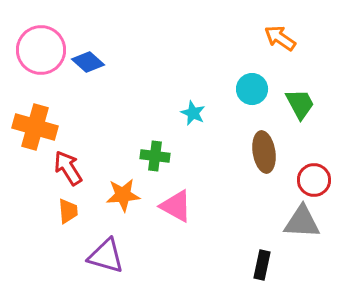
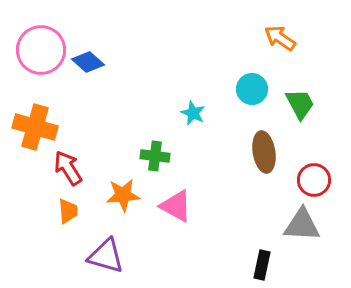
gray triangle: moved 3 px down
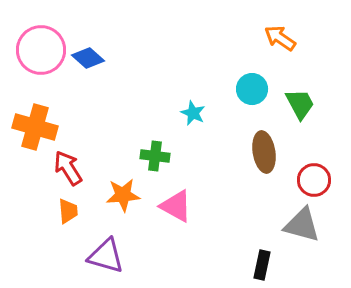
blue diamond: moved 4 px up
gray triangle: rotated 12 degrees clockwise
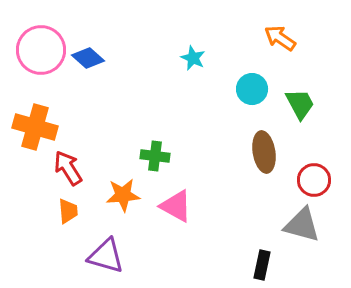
cyan star: moved 55 px up
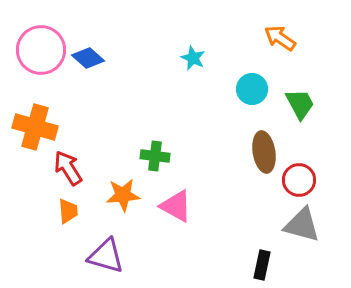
red circle: moved 15 px left
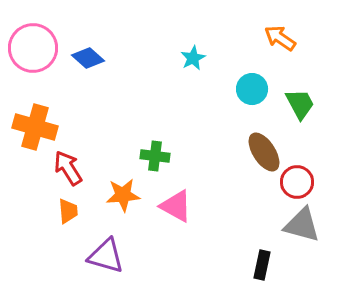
pink circle: moved 8 px left, 2 px up
cyan star: rotated 20 degrees clockwise
brown ellipse: rotated 24 degrees counterclockwise
red circle: moved 2 px left, 2 px down
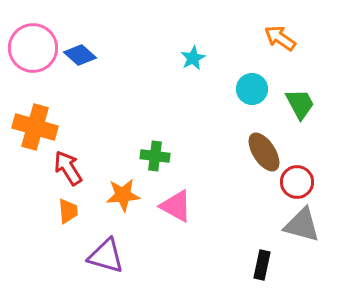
blue diamond: moved 8 px left, 3 px up
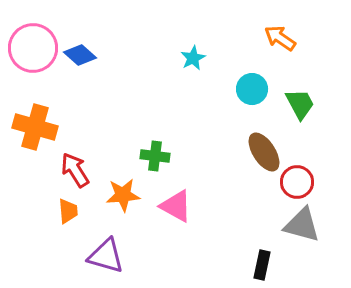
red arrow: moved 7 px right, 2 px down
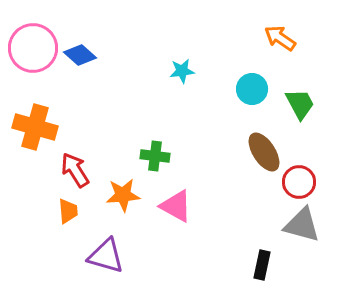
cyan star: moved 11 px left, 13 px down; rotated 20 degrees clockwise
red circle: moved 2 px right
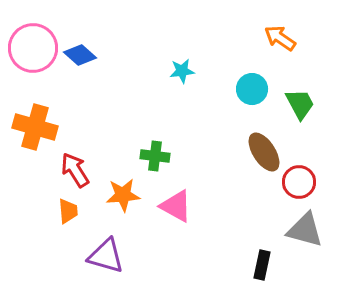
gray triangle: moved 3 px right, 5 px down
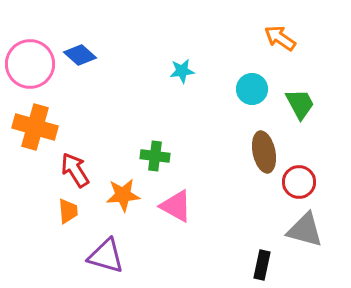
pink circle: moved 3 px left, 16 px down
brown ellipse: rotated 21 degrees clockwise
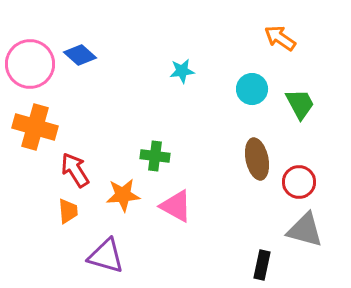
brown ellipse: moved 7 px left, 7 px down
